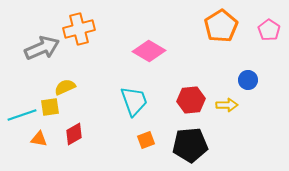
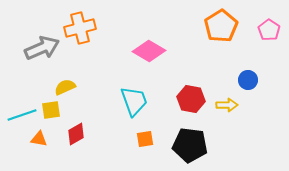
orange cross: moved 1 px right, 1 px up
red hexagon: moved 1 px up; rotated 16 degrees clockwise
yellow square: moved 1 px right, 3 px down
red diamond: moved 2 px right
orange square: moved 1 px left, 1 px up; rotated 12 degrees clockwise
black pentagon: rotated 12 degrees clockwise
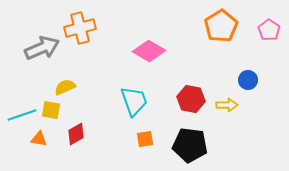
yellow square: rotated 18 degrees clockwise
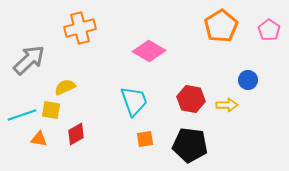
gray arrow: moved 13 px left, 12 px down; rotated 20 degrees counterclockwise
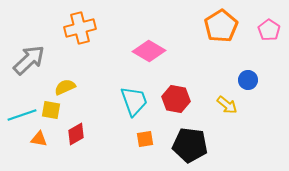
red hexagon: moved 15 px left
yellow arrow: rotated 40 degrees clockwise
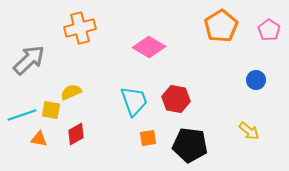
pink diamond: moved 4 px up
blue circle: moved 8 px right
yellow semicircle: moved 6 px right, 5 px down
yellow arrow: moved 22 px right, 26 px down
orange square: moved 3 px right, 1 px up
